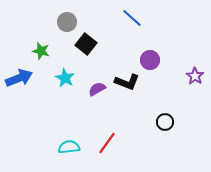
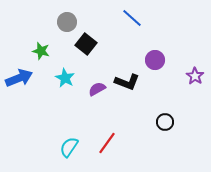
purple circle: moved 5 px right
cyan semicircle: rotated 50 degrees counterclockwise
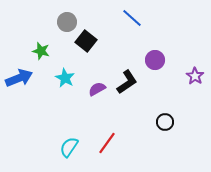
black square: moved 3 px up
black L-shape: rotated 55 degrees counterclockwise
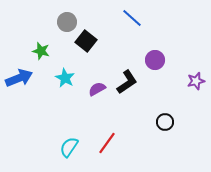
purple star: moved 1 px right, 5 px down; rotated 24 degrees clockwise
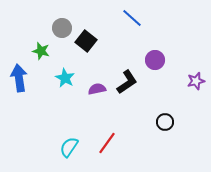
gray circle: moved 5 px left, 6 px down
blue arrow: rotated 76 degrees counterclockwise
purple semicircle: rotated 18 degrees clockwise
